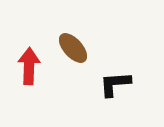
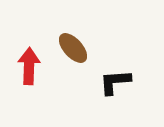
black L-shape: moved 2 px up
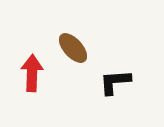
red arrow: moved 3 px right, 7 px down
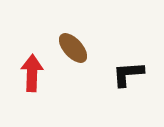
black L-shape: moved 13 px right, 8 px up
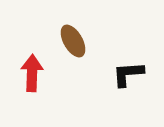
brown ellipse: moved 7 px up; rotated 12 degrees clockwise
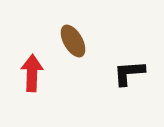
black L-shape: moved 1 px right, 1 px up
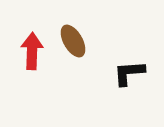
red arrow: moved 22 px up
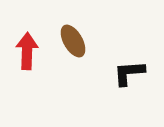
red arrow: moved 5 px left
